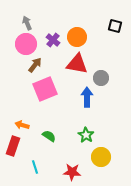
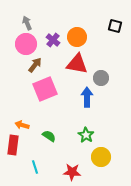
red rectangle: moved 1 px up; rotated 12 degrees counterclockwise
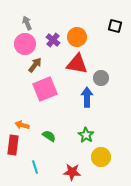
pink circle: moved 1 px left
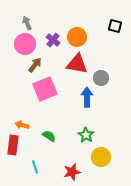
red star: rotated 18 degrees counterclockwise
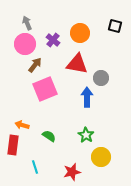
orange circle: moved 3 px right, 4 px up
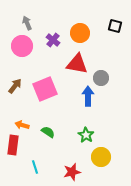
pink circle: moved 3 px left, 2 px down
brown arrow: moved 20 px left, 21 px down
blue arrow: moved 1 px right, 1 px up
green semicircle: moved 1 px left, 4 px up
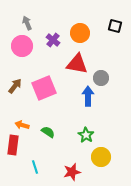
pink square: moved 1 px left, 1 px up
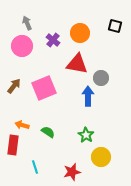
brown arrow: moved 1 px left
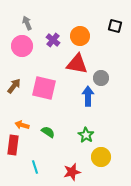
orange circle: moved 3 px down
pink square: rotated 35 degrees clockwise
